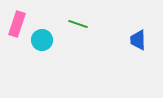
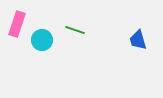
green line: moved 3 px left, 6 px down
blue trapezoid: rotated 15 degrees counterclockwise
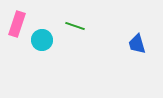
green line: moved 4 px up
blue trapezoid: moved 1 px left, 4 px down
